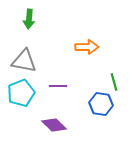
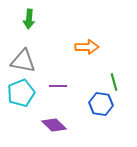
gray triangle: moved 1 px left
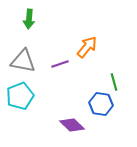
orange arrow: rotated 50 degrees counterclockwise
purple line: moved 2 px right, 22 px up; rotated 18 degrees counterclockwise
cyan pentagon: moved 1 px left, 3 px down
purple diamond: moved 18 px right
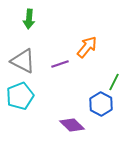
gray triangle: rotated 16 degrees clockwise
green line: rotated 42 degrees clockwise
blue hexagon: rotated 20 degrees clockwise
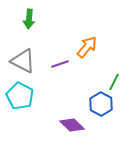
cyan pentagon: rotated 24 degrees counterclockwise
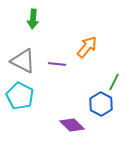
green arrow: moved 4 px right
purple line: moved 3 px left; rotated 24 degrees clockwise
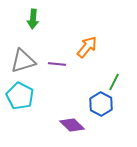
gray triangle: rotated 44 degrees counterclockwise
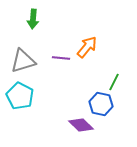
purple line: moved 4 px right, 6 px up
blue hexagon: rotated 15 degrees counterclockwise
purple diamond: moved 9 px right
